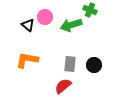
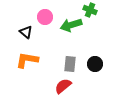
black triangle: moved 2 px left, 7 px down
black circle: moved 1 px right, 1 px up
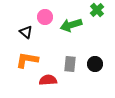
green cross: moved 7 px right; rotated 24 degrees clockwise
red semicircle: moved 15 px left, 6 px up; rotated 36 degrees clockwise
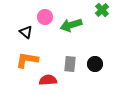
green cross: moved 5 px right
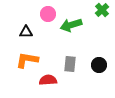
pink circle: moved 3 px right, 3 px up
black triangle: rotated 40 degrees counterclockwise
black circle: moved 4 px right, 1 px down
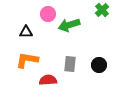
green arrow: moved 2 px left
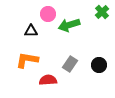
green cross: moved 2 px down
black triangle: moved 5 px right, 1 px up
gray rectangle: rotated 28 degrees clockwise
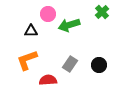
orange L-shape: rotated 30 degrees counterclockwise
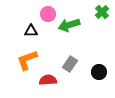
black circle: moved 7 px down
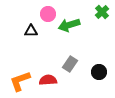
orange L-shape: moved 7 px left, 21 px down
